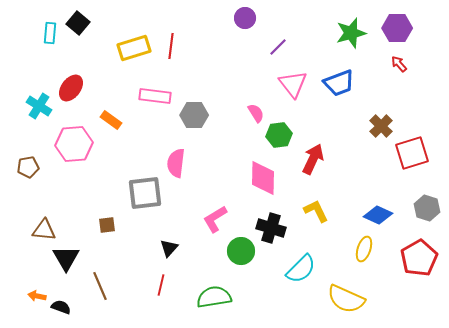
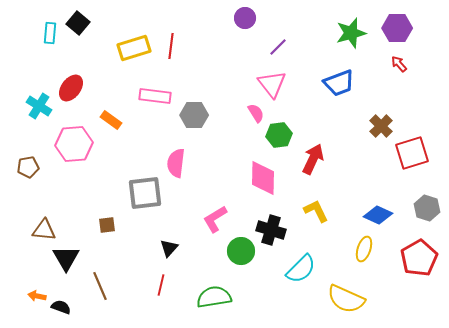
pink triangle at (293, 84): moved 21 px left
black cross at (271, 228): moved 2 px down
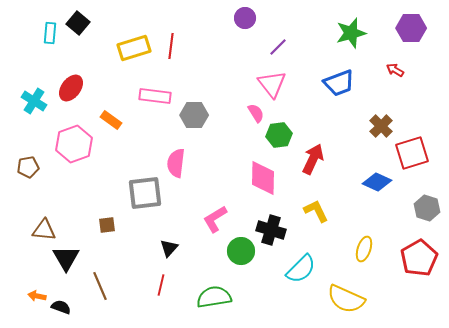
purple hexagon at (397, 28): moved 14 px right
red arrow at (399, 64): moved 4 px left, 6 px down; rotated 18 degrees counterclockwise
cyan cross at (39, 106): moved 5 px left, 5 px up
pink hexagon at (74, 144): rotated 15 degrees counterclockwise
blue diamond at (378, 215): moved 1 px left, 33 px up
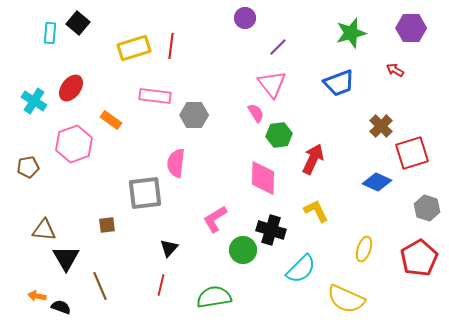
green circle at (241, 251): moved 2 px right, 1 px up
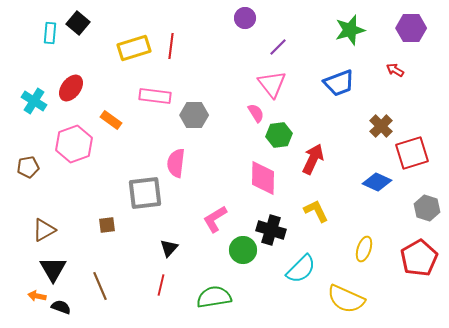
green star at (351, 33): moved 1 px left, 3 px up
brown triangle at (44, 230): rotated 35 degrees counterclockwise
black triangle at (66, 258): moved 13 px left, 11 px down
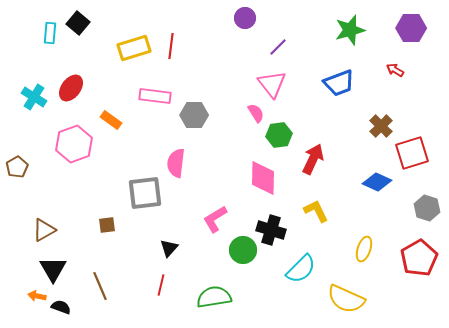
cyan cross at (34, 101): moved 4 px up
brown pentagon at (28, 167): moved 11 px left; rotated 20 degrees counterclockwise
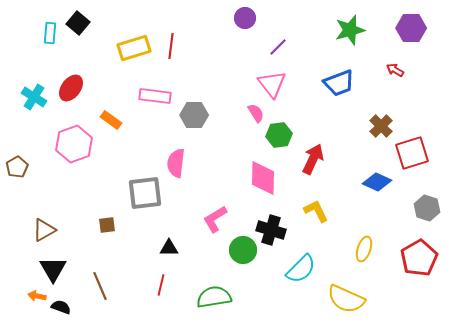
black triangle at (169, 248): rotated 48 degrees clockwise
